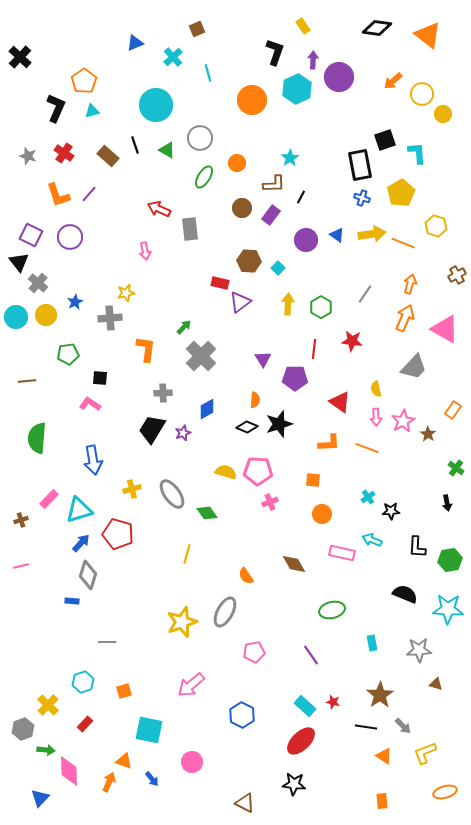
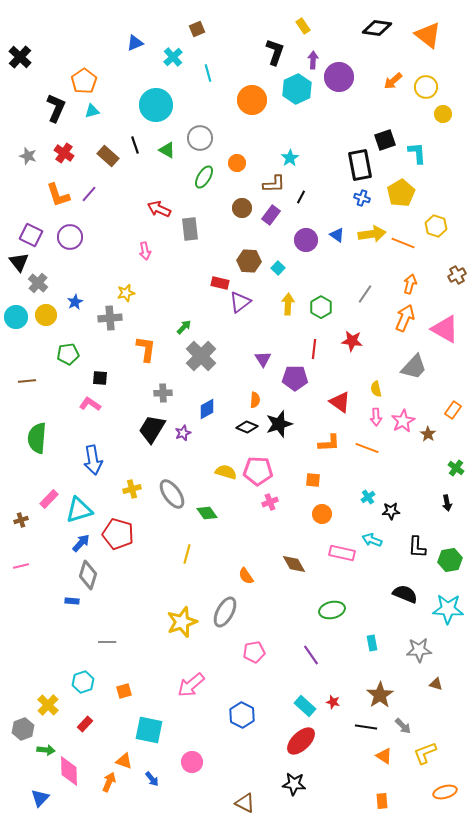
yellow circle at (422, 94): moved 4 px right, 7 px up
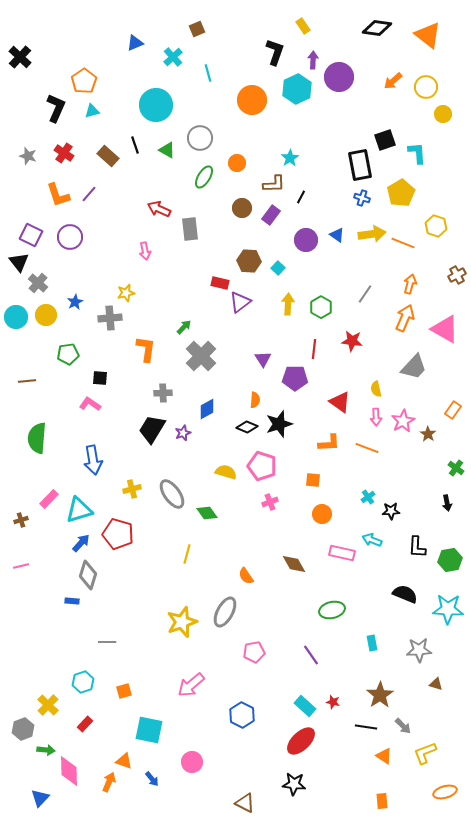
pink pentagon at (258, 471): moved 4 px right, 5 px up; rotated 16 degrees clockwise
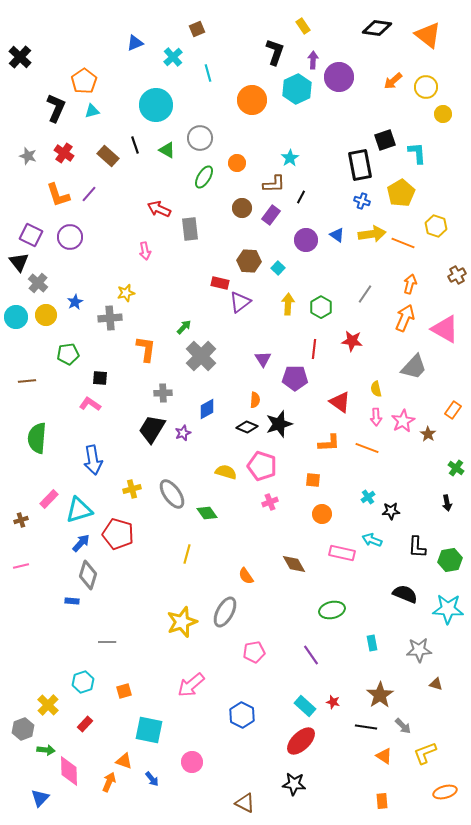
blue cross at (362, 198): moved 3 px down
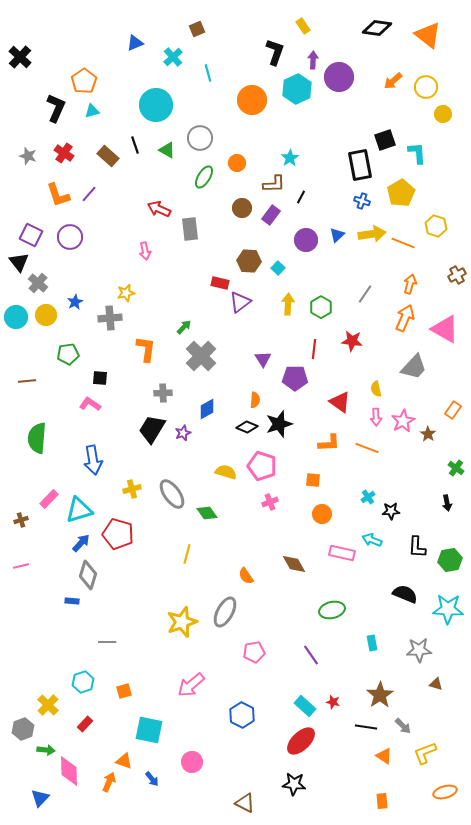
blue triangle at (337, 235): rotated 42 degrees clockwise
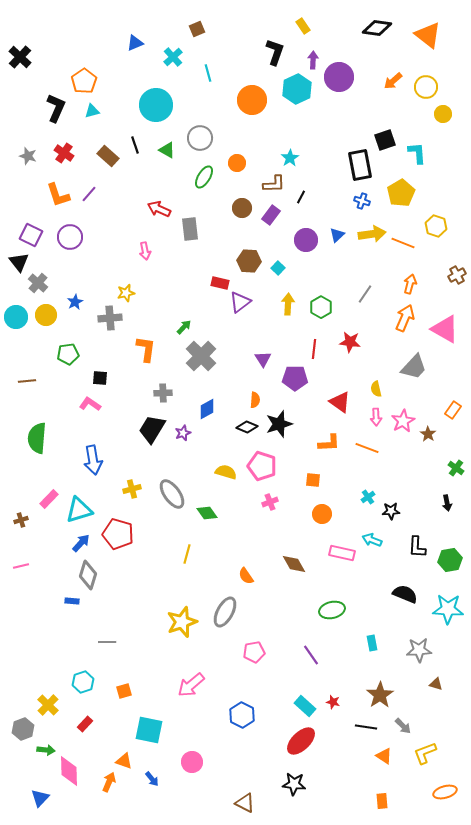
red star at (352, 341): moved 2 px left, 1 px down
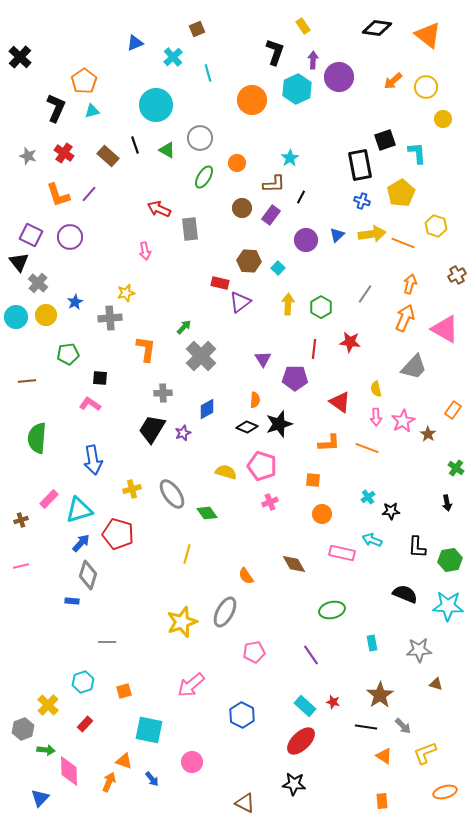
yellow circle at (443, 114): moved 5 px down
cyan star at (448, 609): moved 3 px up
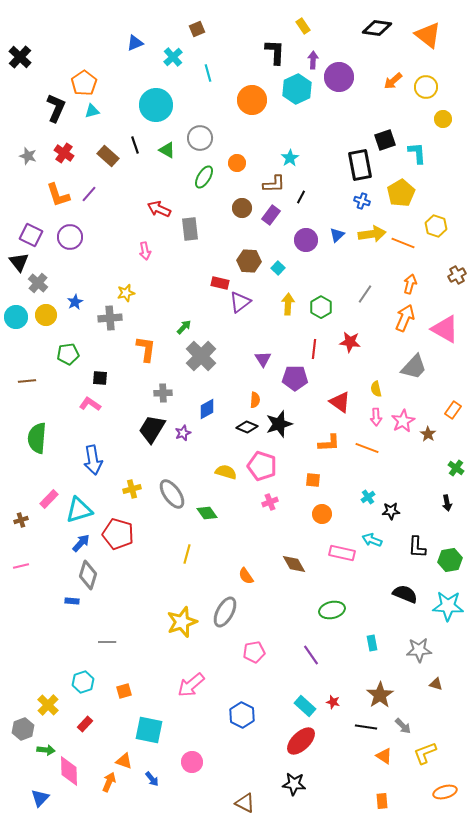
black L-shape at (275, 52): rotated 16 degrees counterclockwise
orange pentagon at (84, 81): moved 2 px down
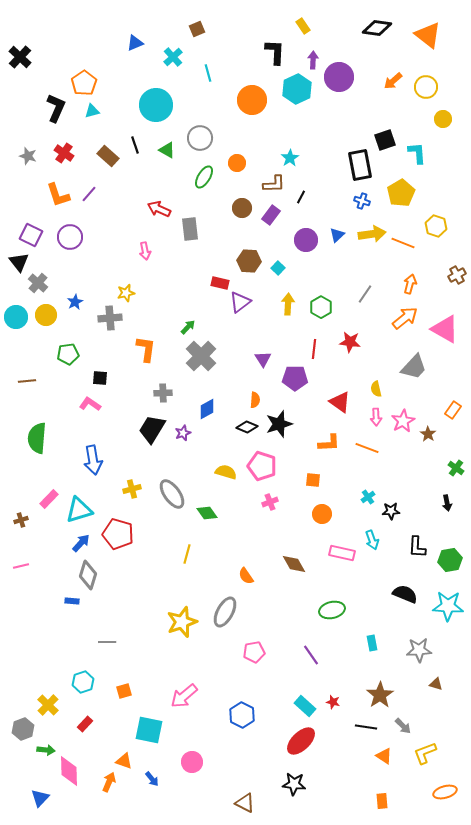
orange arrow at (405, 318): rotated 28 degrees clockwise
green arrow at (184, 327): moved 4 px right
cyan arrow at (372, 540): rotated 132 degrees counterclockwise
pink arrow at (191, 685): moved 7 px left, 11 px down
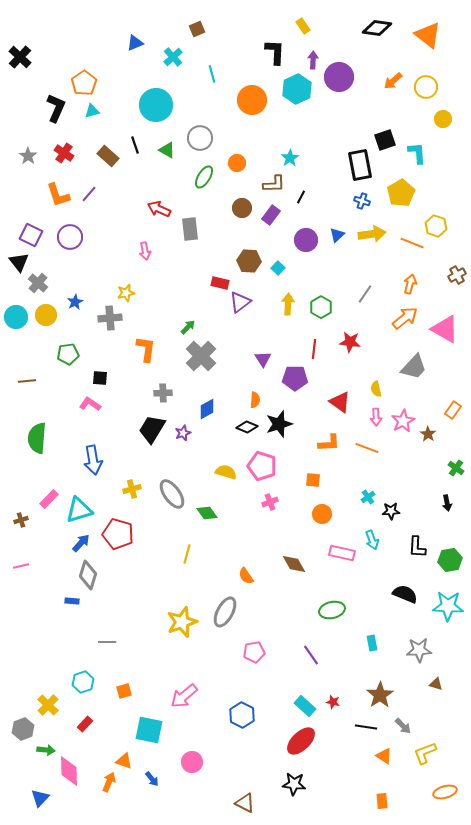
cyan line at (208, 73): moved 4 px right, 1 px down
gray star at (28, 156): rotated 18 degrees clockwise
orange line at (403, 243): moved 9 px right
